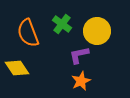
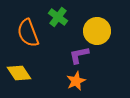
green cross: moved 4 px left, 7 px up
yellow diamond: moved 2 px right, 5 px down
orange star: moved 5 px left
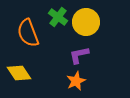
yellow circle: moved 11 px left, 9 px up
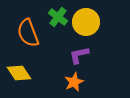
orange star: moved 2 px left, 1 px down
